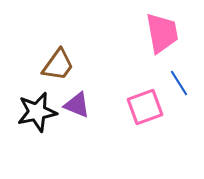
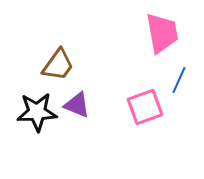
blue line: moved 3 px up; rotated 56 degrees clockwise
black star: rotated 9 degrees clockwise
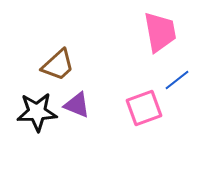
pink trapezoid: moved 2 px left, 1 px up
brown trapezoid: rotated 12 degrees clockwise
blue line: moved 2 px left; rotated 28 degrees clockwise
pink square: moved 1 px left, 1 px down
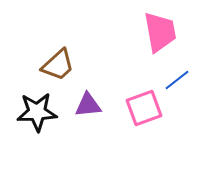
purple triangle: moved 11 px right; rotated 28 degrees counterclockwise
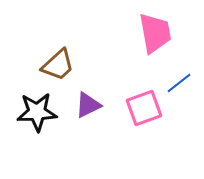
pink trapezoid: moved 5 px left, 1 px down
blue line: moved 2 px right, 3 px down
purple triangle: rotated 20 degrees counterclockwise
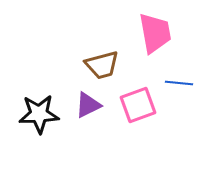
brown trapezoid: moved 44 px right; rotated 27 degrees clockwise
blue line: rotated 44 degrees clockwise
pink square: moved 6 px left, 3 px up
black star: moved 2 px right, 2 px down
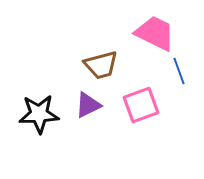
pink trapezoid: rotated 54 degrees counterclockwise
brown trapezoid: moved 1 px left
blue line: moved 12 px up; rotated 64 degrees clockwise
pink square: moved 3 px right
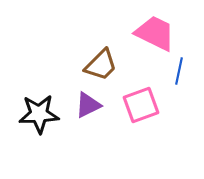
brown trapezoid: rotated 30 degrees counterclockwise
blue line: rotated 32 degrees clockwise
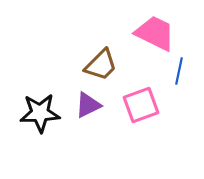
black star: moved 1 px right, 1 px up
